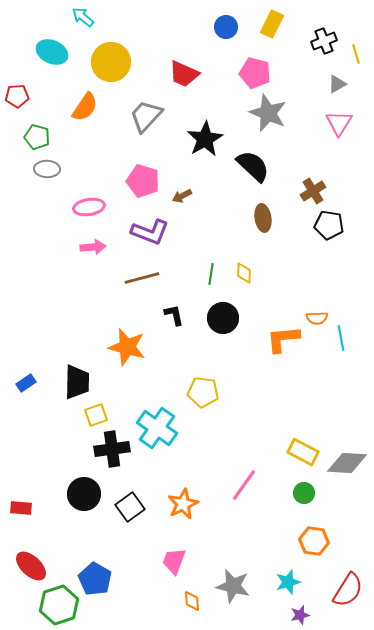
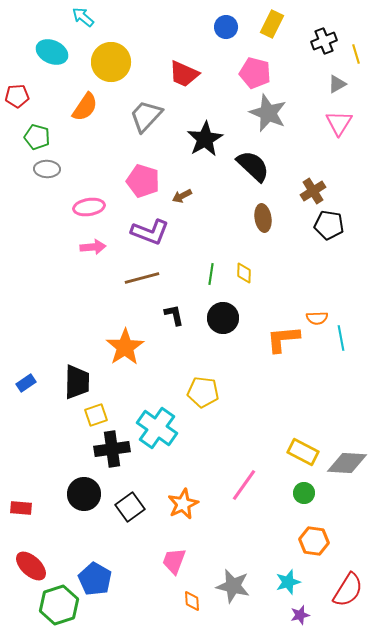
orange star at (127, 347): moved 2 px left; rotated 24 degrees clockwise
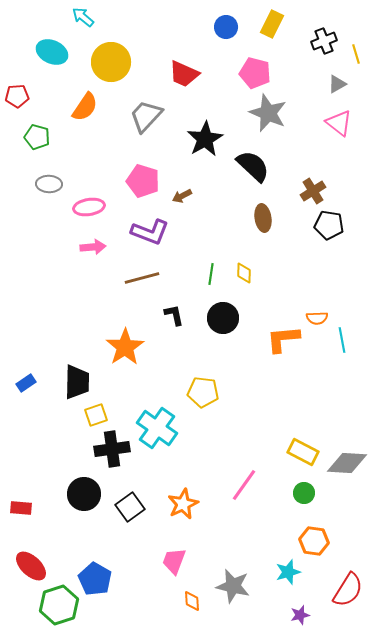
pink triangle at (339, 123): rotated 24 degrees counterclockwise
gray ellipse at (47, 169): moved 2 px right, 15 px down
cyan line at (341, 338): moved 1 px right, 2 px down
cyan star at (288, 582): moved 10 px up
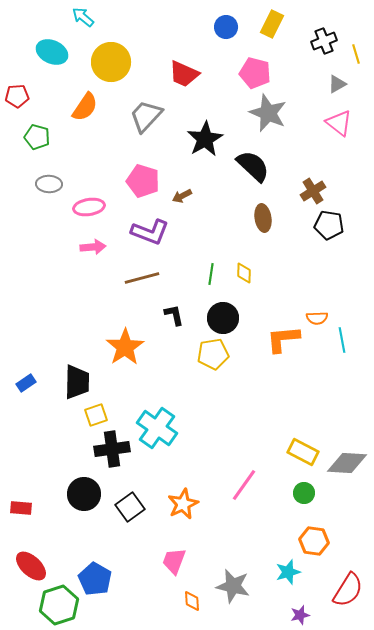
yellow pentagon at (203, 392): moved 10 px right, 38 px up; rotated 16 degrees counterclockwise
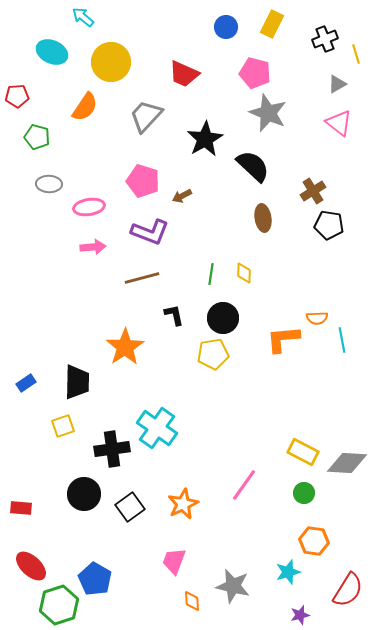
black cross at (324, 41): moved 1 px right, 2 px up
yellow square at (96, 415): moved 33 px left, 11 px down
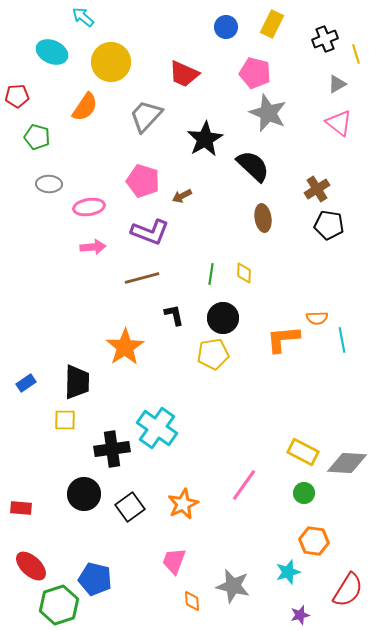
brown cross at (313, 191): moved 4 px right, 2 px up
yellow square at (63, 426): moved 2 px right, 6 px up; rotated 20 degrees clockwise
blue pentagon at (95, 579): rotated 16 degrees counterclockwise
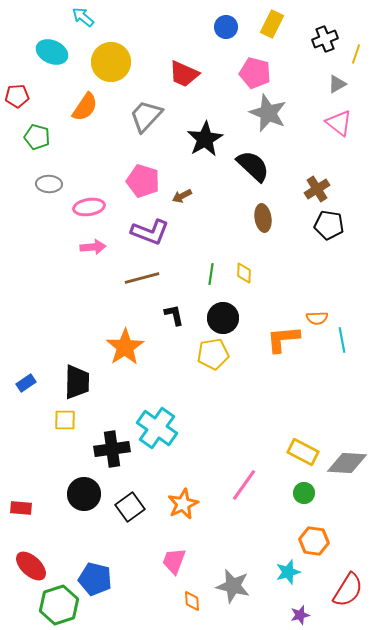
yellow line at (356, 54): rotated 36 degrees clockwise
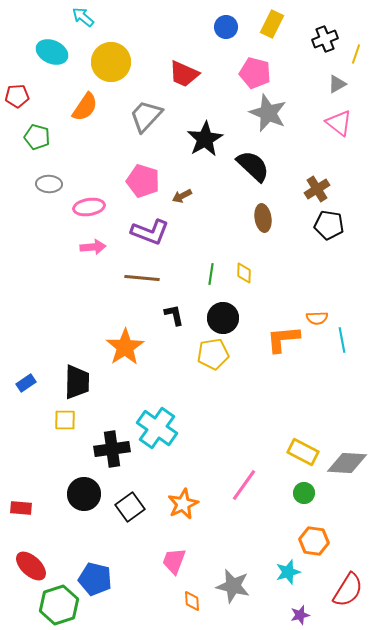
brown line at (142, 278): rotated 20 degrees clockwise
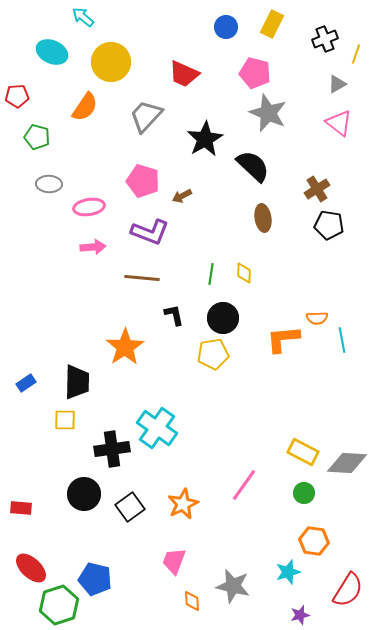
red ellipse at (31, 566): moved 2 px down
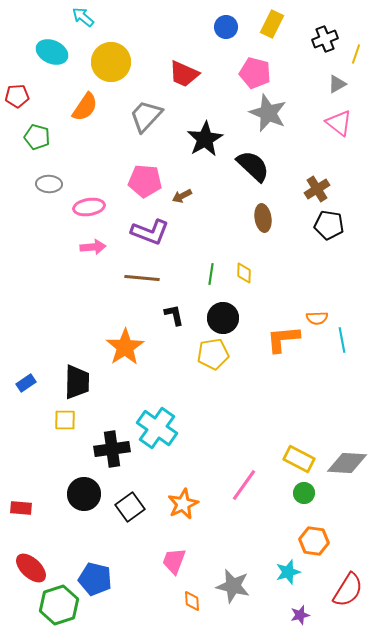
pink pentagon at (143, 181): moved 2 px right; rotated 12 degrees counterclockwise
yellow rectangle at (303, 452): moved 4 px left, 7 px down
